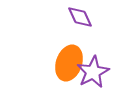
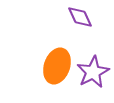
orange ellipse: moved 12 px left, 3 px down
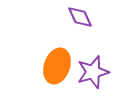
purple star: rotated 12 degrees clockwise
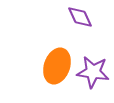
purple star: rotated 24 degrees clockwise
